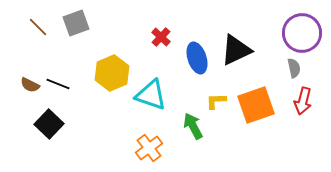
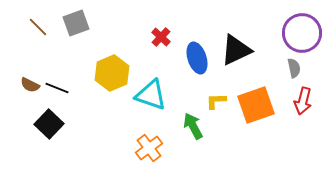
black line: moved 1 px left, 4 px down
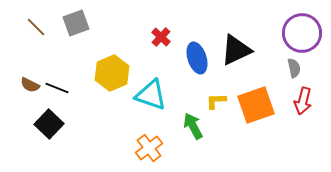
brown line: moved 2 px left
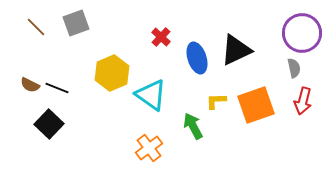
cyan triangle: rotated 16 degrees clockwise
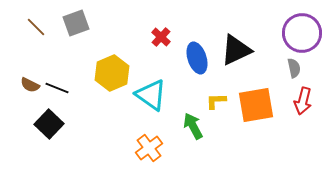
orange square: rotated 9 degrees clockwise
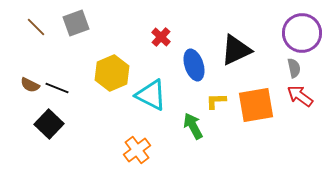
blue ellipse: moved 3 px left, 7 px down
cyan triangle: rotated 8 degrees counterclockwise
red arrow: moved 3 px left, 5 px up; rotated 112 degrees clockwise
orange cross: moved 12 px left, 2 px down
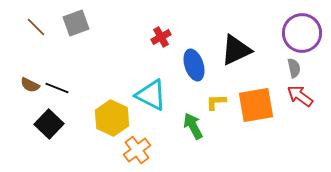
red cross: rotated 18 degrees clockwise
yellow hexagon: moved 45 px down; rotated 12 degrees counterclockwise
yellow L-shape: moved 1 px down
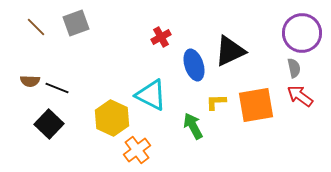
black triangle: moved 6 px left, 1 px down
brown semicircle: moved 4 px up; rotated 24 degrees counterclockwise
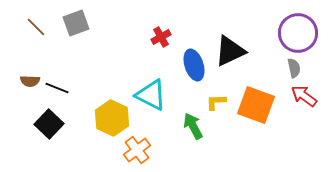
purple circle: moved 4 px left
red arrow: moved 4 px right
orange square: rotated 30 degrees clockwise
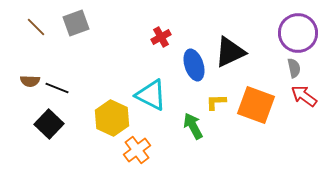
black triangle: moved 1 px down
